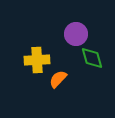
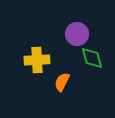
purple circle: moved 1 px right
orange semicircle: moved 4 px right, 3 px down; rotated 18 degrees counterclockwise
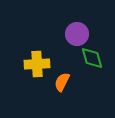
yellow cross: moved 4 px down
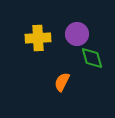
yellow cross: moved 1 px right, 26 px up
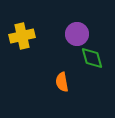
yellow cross: moved 16 px left, 2 px up; rotated 10 degrees counterclockwise
orange semicircle: rotated 36 degrees counterclockwise
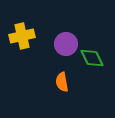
purple circle: moved 11 px left, 10 px down
green diamond: rotated 10 degrees counterclockwise
